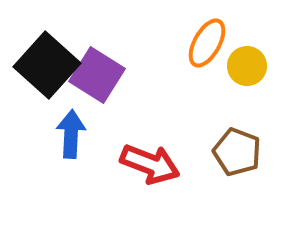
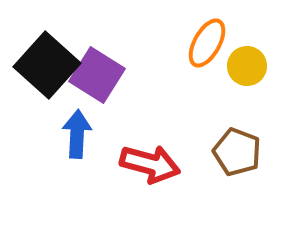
blue arrow: moved 6 px right
red arrow: rotated 6 degrees counterclockwise
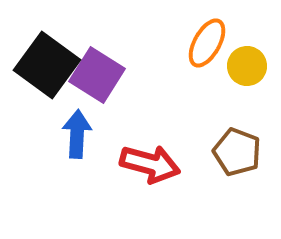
black square: rotated 6 degrees counterclockwise
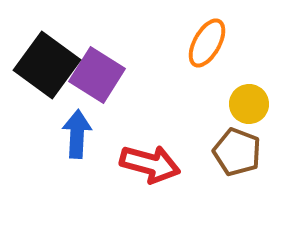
yellow circle: moved 2 px right, 38 px down
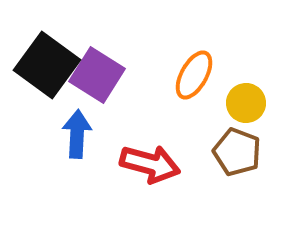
orange ellipse: moved 13 px left, 32 px down
yellow circle: moved 3 px left, 1 px up
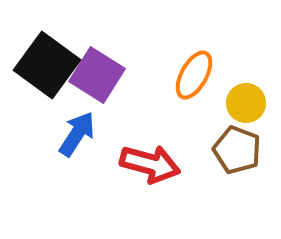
blue arrow: rotated 30 degrees clockwise
brown pentagon: moved 2 px up
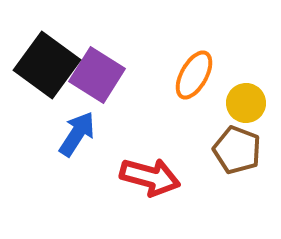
red arrow: moved 13 px down
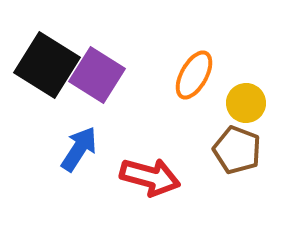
black square: rotated 4 degrees counterclockwise
blue arrow: moved 2 px right, 15 px down
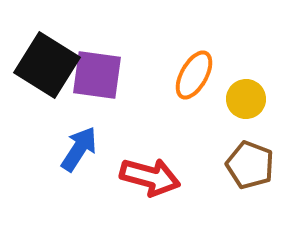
purple square: rotated 24 degrees counterclockwise
yellow circle: moved 4 px up
brown pentagon: moved 13 px right, 15 px down
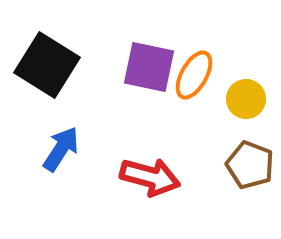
purple square: moved 52 px right, 8 px up; rotated 4 degrees clockwise
blue arrow: moved 18 px left
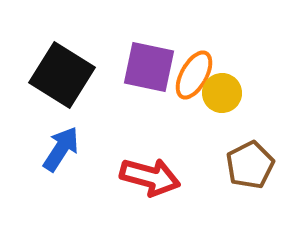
black square: moved 15 px right, 10 px down
yellow circle: moved 24 px left, 6 px up
brown pentagon: rotated 24 degrees clockwise
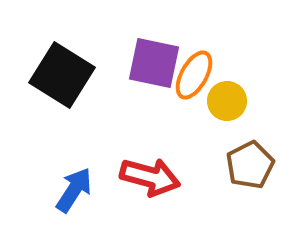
purple square: moved 5 px right, 4 px up
yellow circle: moved 5 px right, 8 px down
blue arrow: moved 13 px right, 41 px down
